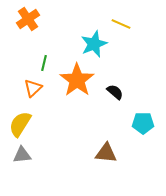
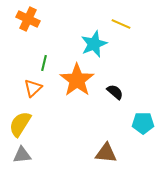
orange cross: rotated 30 degrees counterclockwise
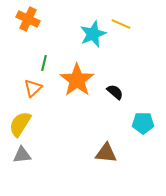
cyan star: moved 1 px left, 10 px up
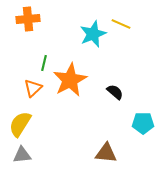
orange cross: rotated 30 degrees counterclockwise
orange star: moved 7 px left; rotated 8 degrees clockwise
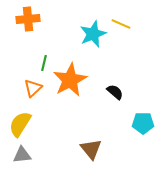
brown triangle: moved 15 px left, 4 px up; rotated 45 degrees clockwise
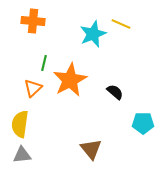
orange cross: moved 5 px right, 2 px down; rotated 10 degrees clockwise
yellow semicircle: rotated 24 degrees counterclockwise
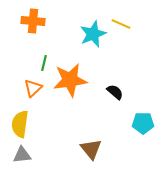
orange star: rotated 20 degrees clockwise
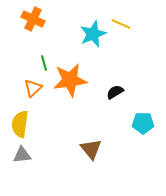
orange cross: moved 2 px up; rotated 20 degrees clockwise
green line: rotated 28 degrees counterclockwise
black semicircle: rotated 72 degrees counterclockwise
